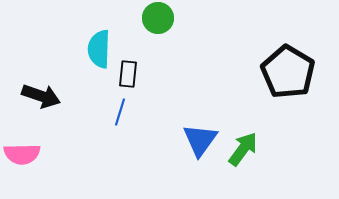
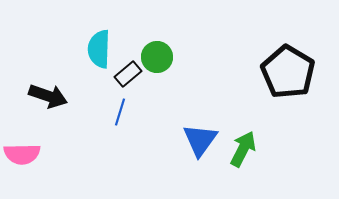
green circle: moved 1 px left, 39 px down
black rectangle: rotated 44 degrees clockwise
black arrow: moved 7 px right
green arrow: rotated 9 degrees counterclockwise
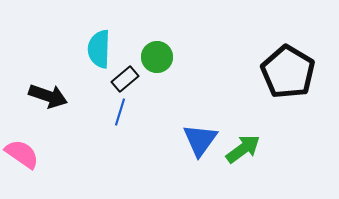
black rectangle: moved 3 px left, 5 px down
green arrow: rotated 27 degrees clockwise
pink semicircle: rotated 144 degrees counterclockwise
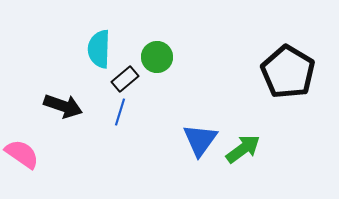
black arrow: moved 15 px right, 10 px down
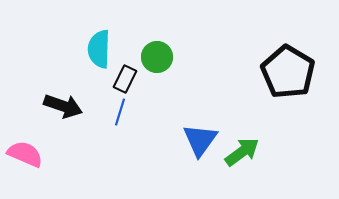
black rectangle: rotated 24 degrees counterclockwise
green arrow: moved 1 px left, 3 px down
pink semicircle: moved 3 px right; rotated 12 degrees counterclockwise
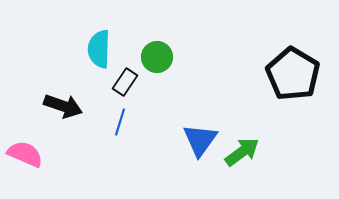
black pentagon: moved 5 px right, 2 px down
black rectangle: moved 3 px down; rotated 8 degrees clockwise
blue line: moved 10 px down
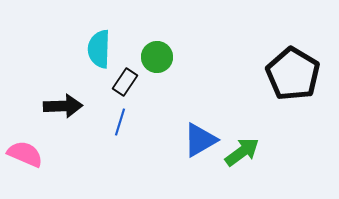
black arrow: rotated 21 degrees counterclockwise
blue triangle: rotated 24 degrees clockwise
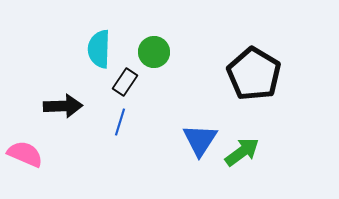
green circle: moved 3 px left, 5 px up
black pentagon: moved 39 px left
blue triangle: rotated 27 degrees counterclockwise
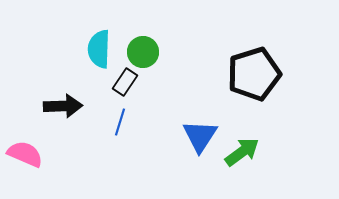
green circle: moved 11 px left
black pentagon: rotated 24 degrees clockwise
blue triangle: moved 4 px up
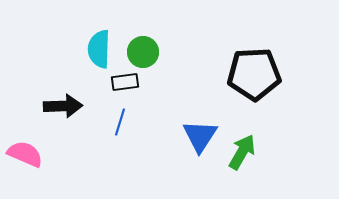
black pentagon: rotated 14 degrees clockwise
black rectangle: rotated 48 degrees clockwise
green arrow: rotated 24 degrees counterclockwise
